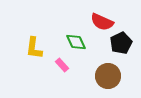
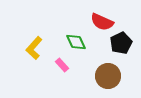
yellow L-shape: rotated 35 degrees clockwise
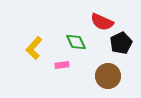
pink rectangle: rotated 56 degrees counterclockwise
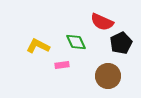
yellow L-shape: moved 4 px right, 2 px up; rotated 75 degrees clockwise
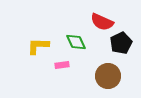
yellow L-shape: rotated 25 degrees counterclockwise
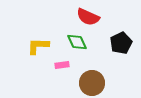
red semicircle: moved 14 px left, 5 px up
green diamond: moved 1 px right
brown circle: moved 16 px left, 7 px down
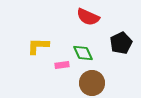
green diamond: moved 6 px right, 11 px down
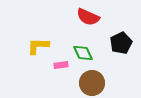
pink rectangle: moved 1 px left
